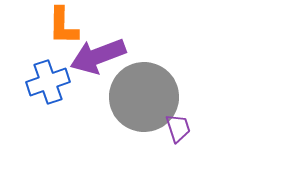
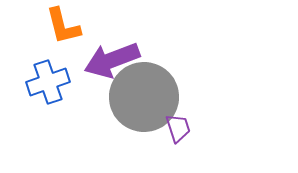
orange L-shape: rotated 15 degrees counterclockwise
purple arrow: moved 14 px right, 4 px down
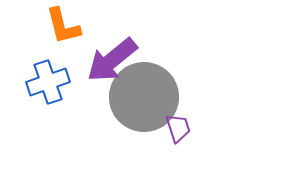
purple arrow: rotated 18 degrees counterclockwise
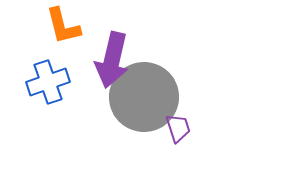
purple arrow: rotated 38 degrees counterclockwise
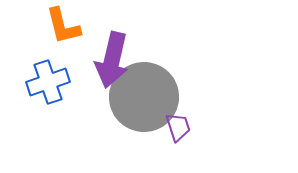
purple trapezoid: moved 1 px up
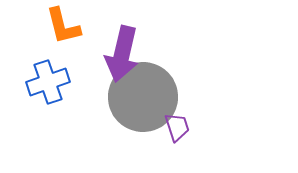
purple arrow: moved 10 px right, 6 px up
gray circle: moved 1 px left
purple trapezoid: moved 1 px left
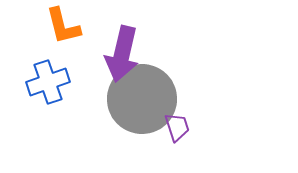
gray circle: moved 1 px left, 2 px down
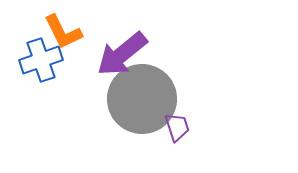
orange L-shape: moved 6 px down; rotated 12 degrees counterclockwise
purple arrow: rotated 38 degrees clockwise
blue cross: moved 7 px left, 22 px up
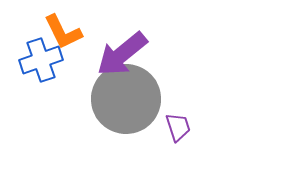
gray circle: moved 16 px left
purple trapezoid: moved 1 px right
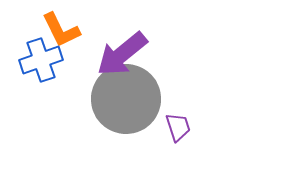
orange L-shape: moved 2 px left, 2 px up
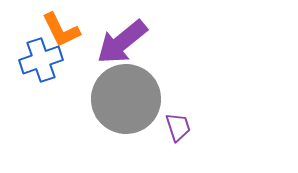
purple arrow: moved 12 px up
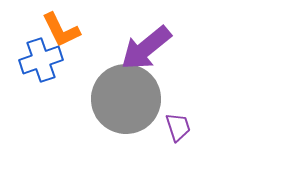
purple arrow: moved 24 px right, 6 px down
